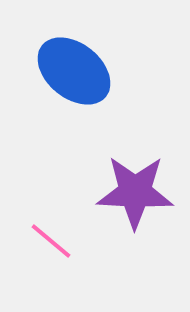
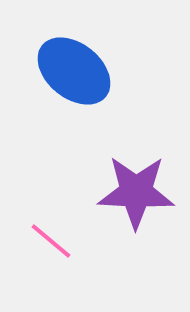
purple star: moved 1 px right
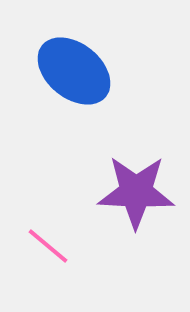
pink line: moved 3 px left, 5 px down
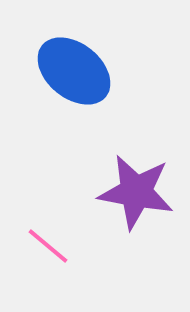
purple star: rotated 8 degrees clockwise
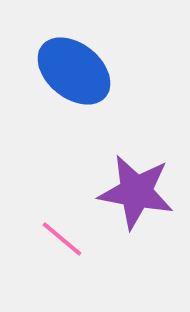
pink line: moved 14 px right, 7 px up
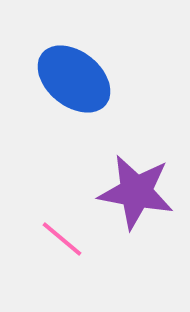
blue ellipse: moved 8 px down
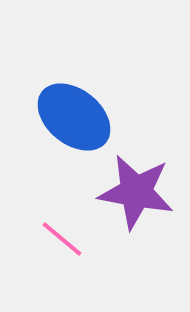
blue ellipse: moved 38 px down
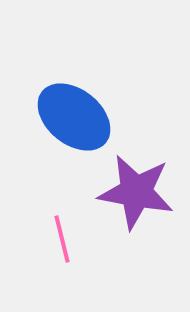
pink line: rotated 36 degrees clockwise
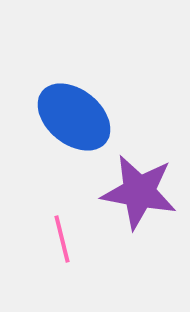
purple star: moved 3 px right
